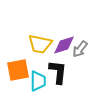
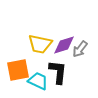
cyan trapezoid: rotated 65 degrees counterclockwise
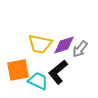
black L-shape: rotated 135 degrees counterclockwise
